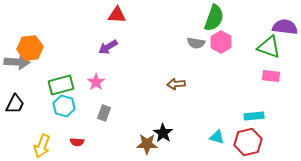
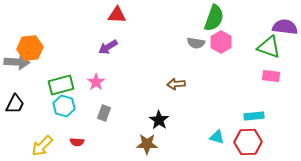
black star: moved 4 px left, 13 px up
red hexagon: rotated 12 degrees clockwise
yellow arrow: rotated 25 degrees clockwise
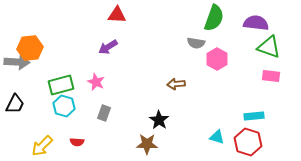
purple semicircle: moved 29 px left, 4 px up
pink hexagon: moved 4 px left, 17 px down
pink star: rotated 12 degrees counterclockwise
red hexagon: rotated 20 degrees clockwise
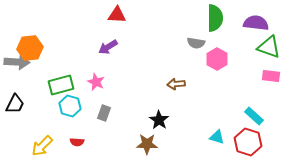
green semicircle: moved 1 px right; rotated 20 degrees counterclockwise
cyan hexagon: moved 6 px right
cyan rectangle: rotated 48 degrees clockwise
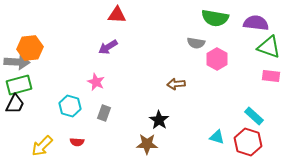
green semicircle: rotated 100 degrees clockwise
green rectangle: moved 42 px left
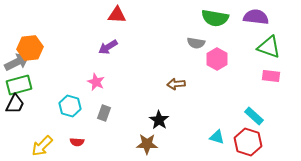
purple semicircle: moved 6 px up
gray arrow: rotated 30 degrees counterclockwise
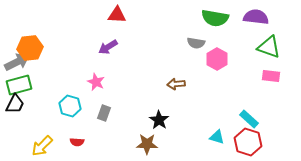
cyan rectangle: moved 5 px left, 3 px down
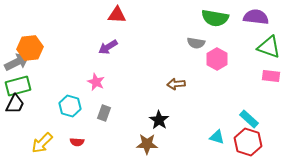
green rectangle: moved 1 px left, 1 px down
yellow arrow: moved 3 px up
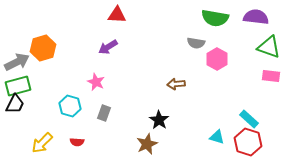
orange hexagon: moved 13 px right; rotated 10 degrees counterclockwise
brown star: rotated 25 degrees counterclockwise
